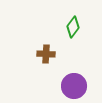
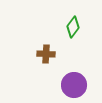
purple circle: moved 1 px up
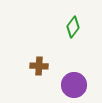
brown cross: moved 7 px left, 12 px down
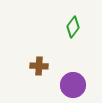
purple circle: moved 1 px left
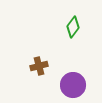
brown cross: rotated 18 degrees counterclockwise
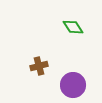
green diamond: rotated 70 degrees counterclockwise
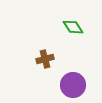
brown cross: moved 6 px right, 7 px up
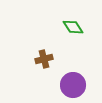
brown cross: moved 1 px left
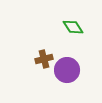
purple circle: moved 6 px left, 15 px up
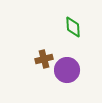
green diamond: rotated 30 degrees clockwise
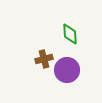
green diamond: moved 3 px left, 7 px down
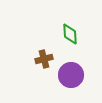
purple circle: moved 4 px right, 5 px down
